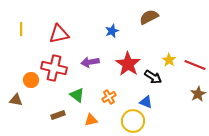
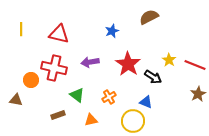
red triangle: rotated 25 degrees clockwise
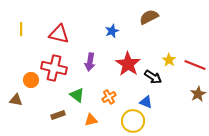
purple arrow: rotated 72 degrees counterclockwise
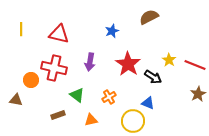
blue triangle: moved 2 px right, 1 px down
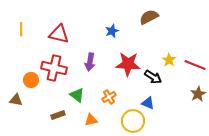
red star: rotated 30 degrees counterclockwise
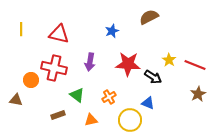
yellow circle: moved 3 px left, 1 px up
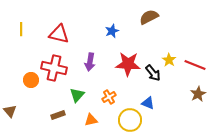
black arrow: moved 4 px up; rotated 18 degrees clockwise
green triangle: rotated 35 degrees clockwise
brown triangle: moved 6 px left, 11 px down; rotated 40 degrees clockwise
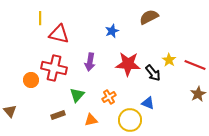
yellow line: moved 19 px right, 11 px up
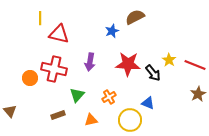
brown semicircle: moved 14 px left
red cross: moved 1 px down
orange circle: moved 1 px left, 2 px up
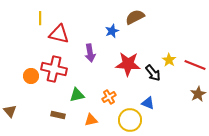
purple arrow: moved 9 px up; rotated 18 degrees counterclockwise
orange circle: moved 1 px right, 2 px up
green triangle: rotated 35 degrees clockwise
brown rectangle: rotated 32 degrees clockwise
